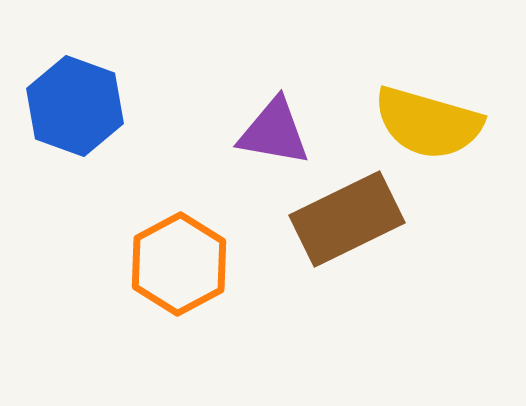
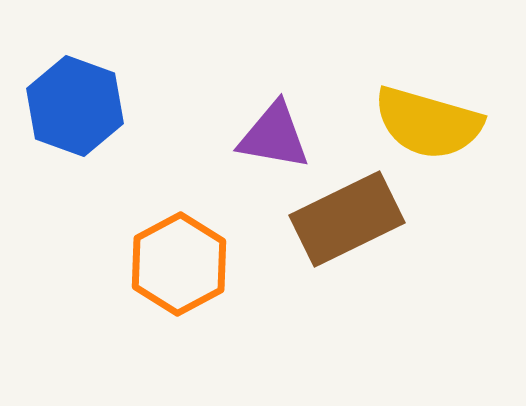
purple triangle: moved 4 px down
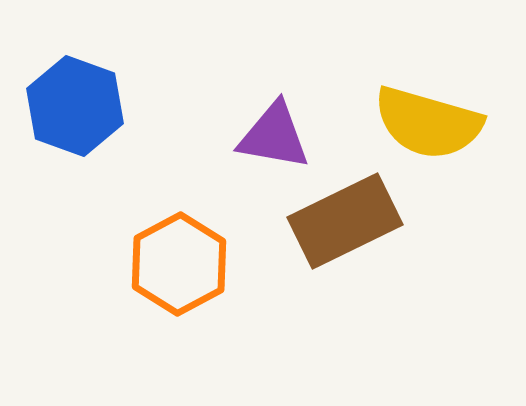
brown rectangle: moved 2 px left, 2 px down
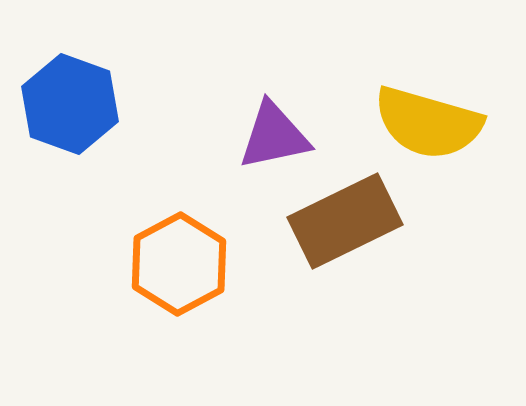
blue hexagon: moved 5 px left, 2 px up
purple triangle: rotated 22 degrees counterclockwise
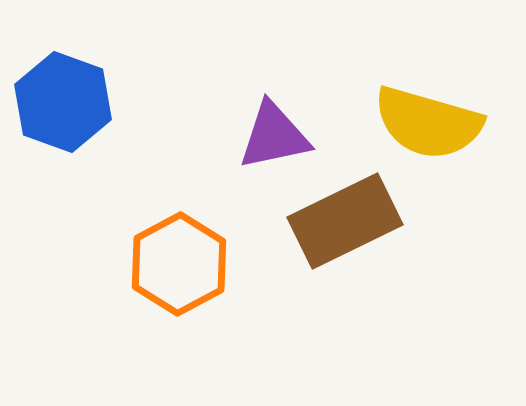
blue hexagon: moved 7 px left, 2 px up
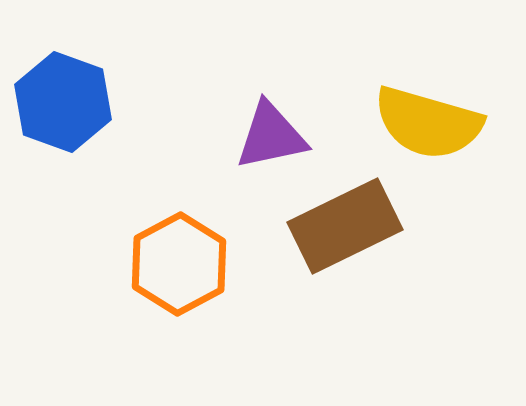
purple triangle: moved 3 px left
brown rectangle: moved 5 px down
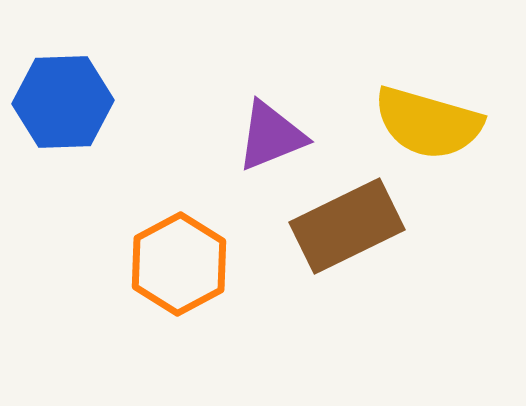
blue hexagon: rotated 22 degrees counterclockwise
purple triangle: rotated 10 degrees counterclockwise
brown rectangle: moved 2 px right
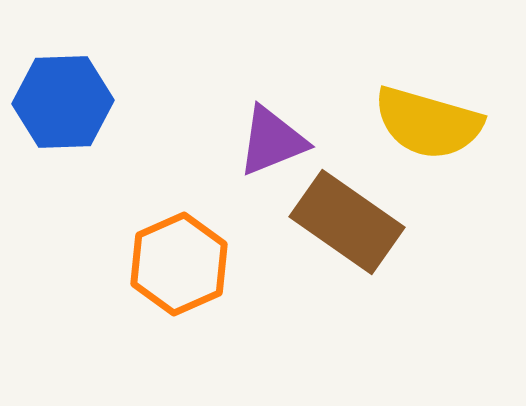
purple triangle: moved 1 px right, 5 px down
brown rectangle: moved 4 px up; rotated 61 degrees clockwise
orange hexagon: rotated 4 degrees clockwise
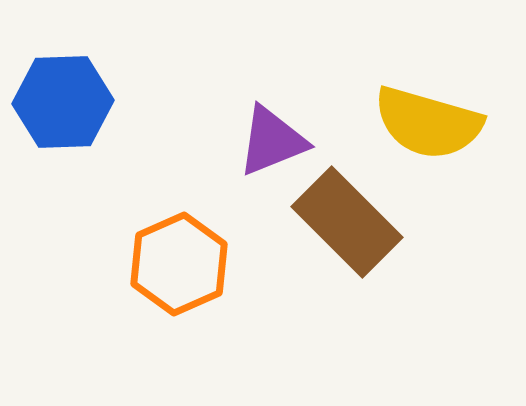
brown rectangle: rotated 10 degrees clockwise
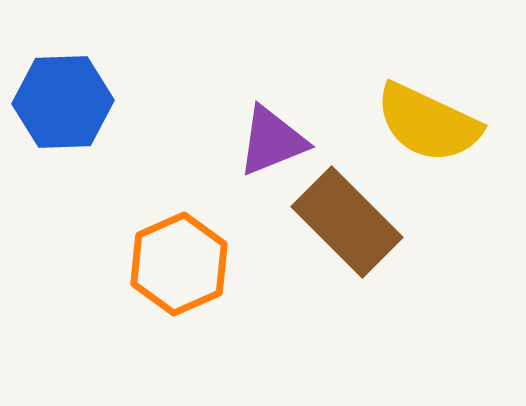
yellow semicircle: rotated 9 degrees clockwise
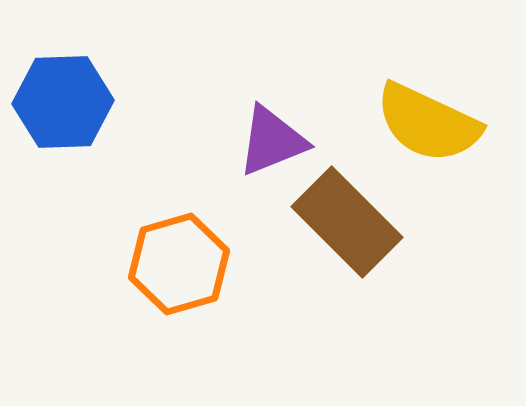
orange hexagon: rotated 8 degrees clockwise
